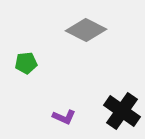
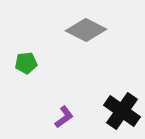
purple L-shape: rotated 60 degrees counterclockwise
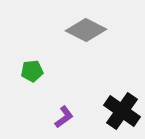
green pentagon: moved 6 px right, 8 px down
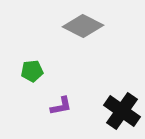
gray diamond: moved 3 px left, 4 px up
purple L-shape: moved 3 px left, 11 px up; rotated 25 degrees clockwise
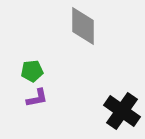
gray diamond: rotated 63 degrees clockwise
purple L-shape: moved 24 px left, 8 px up
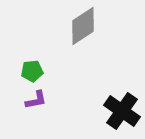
gray diamond: rotated 57 degrees clockwise
purple L-shape: moved 1 px left, 2 px down
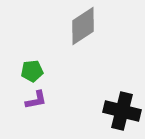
black cross: rotated 21 degrees counterclockwise
